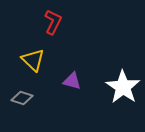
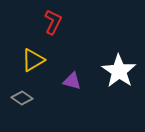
yellow triangle: rotated 45 degrees clockwise
white star: moved 4 px left, 16 px up
gray diamond: rotated 15 degrees clockwise
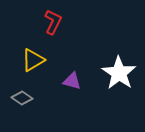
white star: moved 2 px down
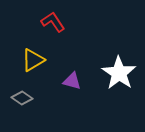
red L-shape: rotated 60 degrees counterclockwise
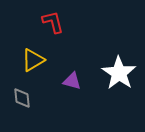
red L-shape: rotated 20 degrees clockwise
gray diamond: rotated 50 degrees clockwise
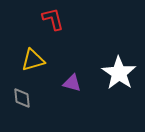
red L-shape: moved 3 px up
yellow triangle: rotated 15 degrees clockwise
purple triangle: moved 2 px down
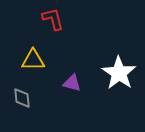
yellow triangle: rotated 15 degrees clockwise
